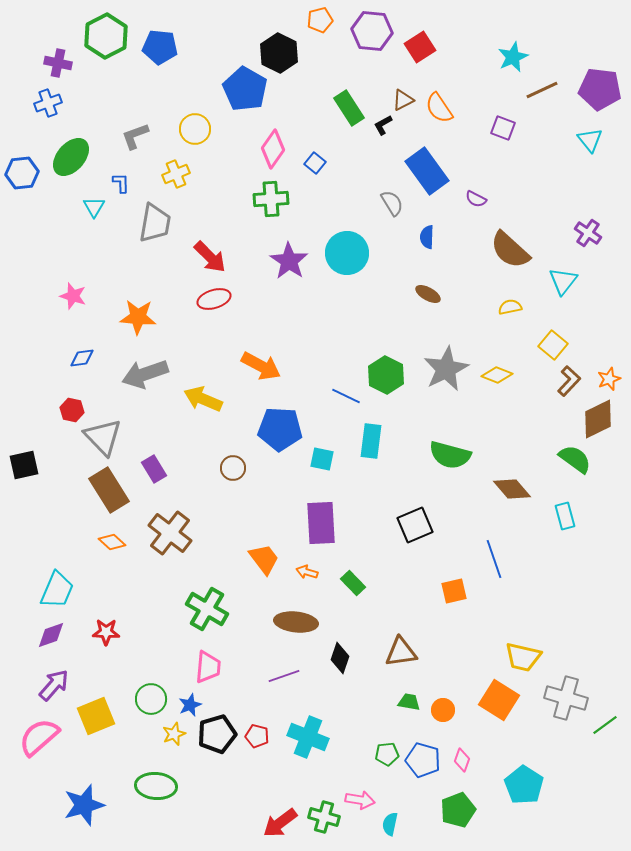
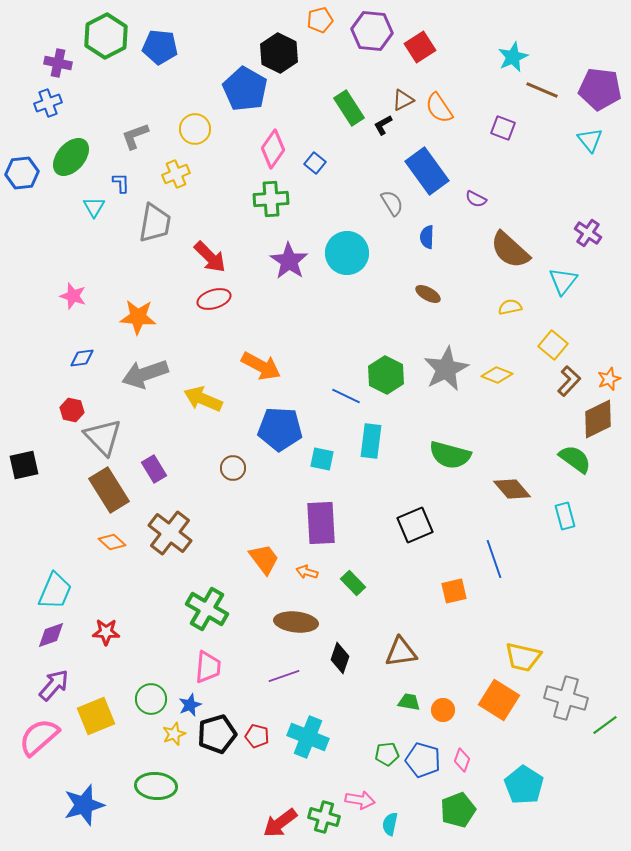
brown line at (542, 90): rotated 48 degrees clockwise
cyan trapezoid at (57, 590): moved 2 px left, 1 px down
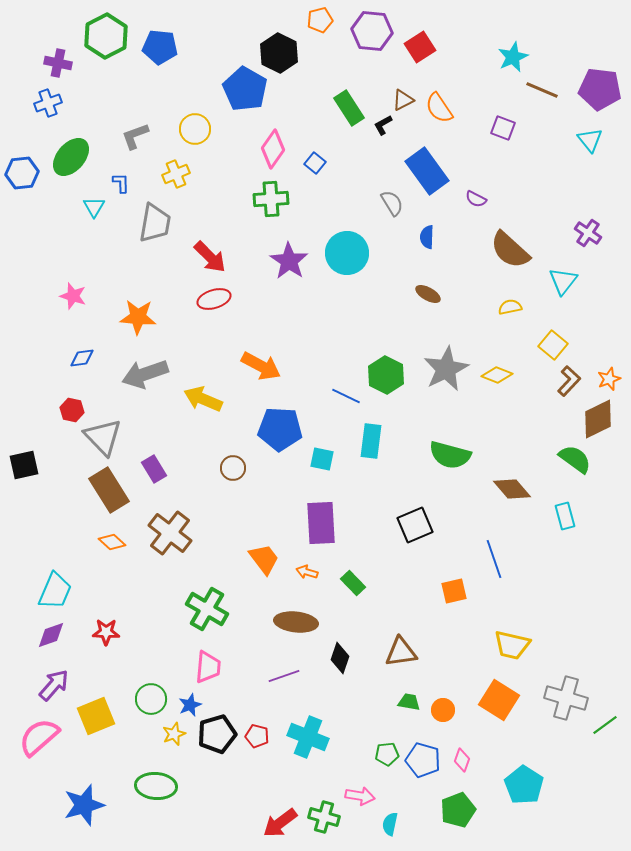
yellow trapezoid at (523, 657): moved 11 px left, 12 px up
pink arrow at (360, 800): moved 4 px up
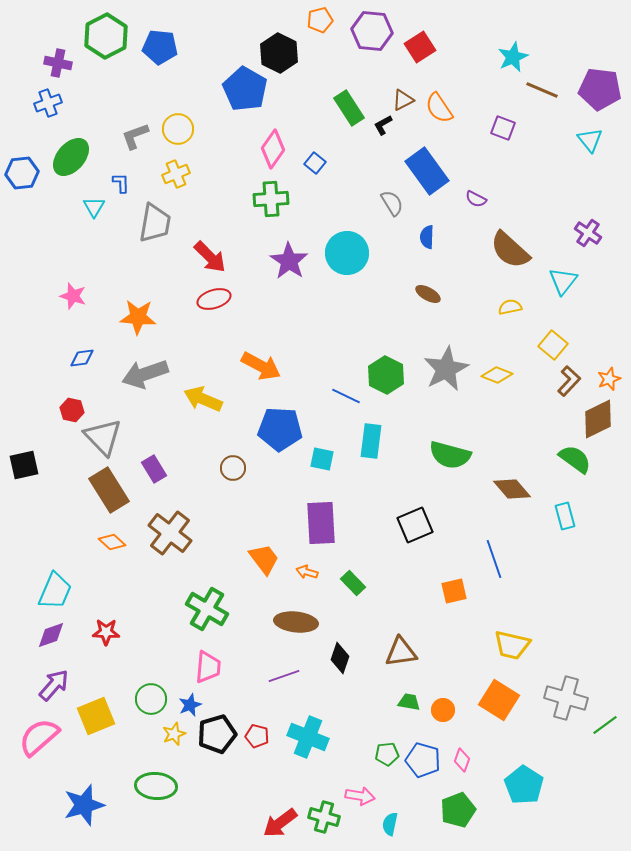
yellow circle at (195, 129): moved 17 px left
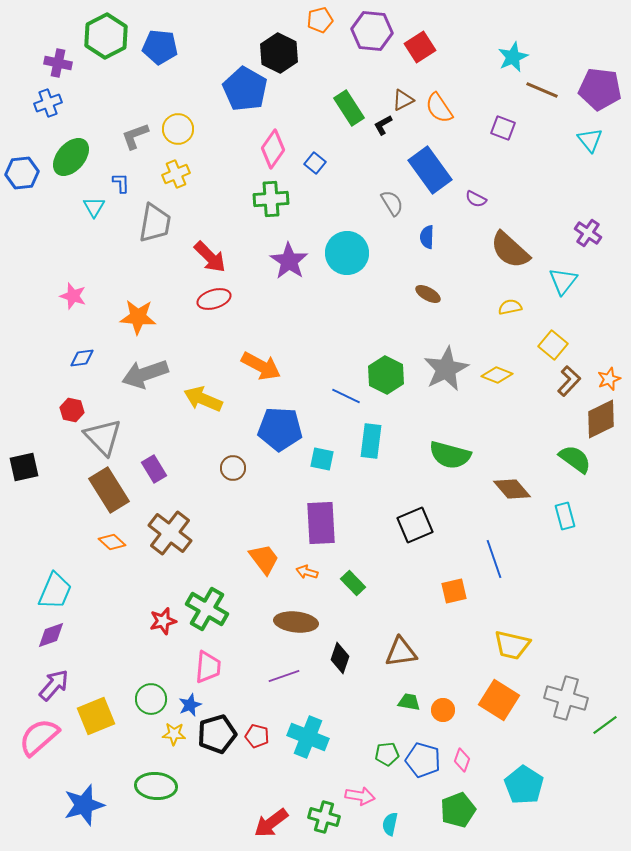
blue rectangle at (427, 171): moved 3 px right, 1 px up
brown diamond at (598, 419): moved 3 px right
black square at (24, 465): moved 2 px down
red star at (106, 632): moved 57 px right, 11 px up; rotated 16 degrees counterclockwise
yellow star at (174, 734): rotated 25 degrees clockwise
red arrow at (280, 823): moved 9 px left
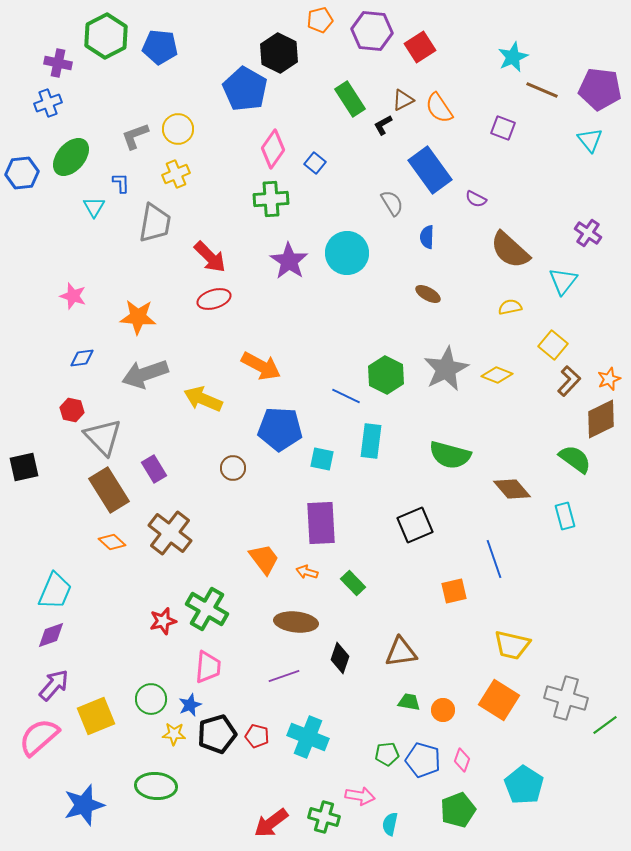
green rectangle at (349, 108): moved 1 px right, 9 px up
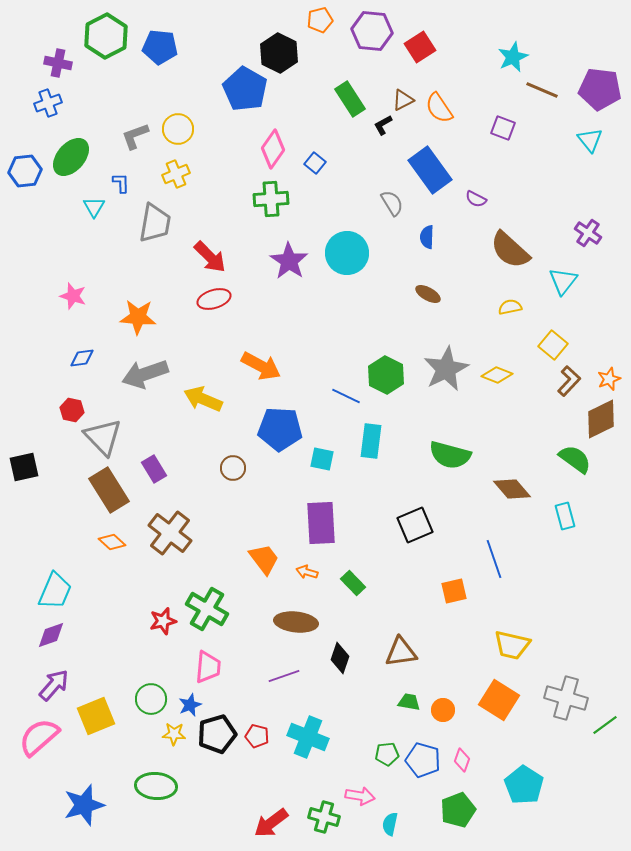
blue hexagon at (22, 173): moved 3 px right, 2 px up
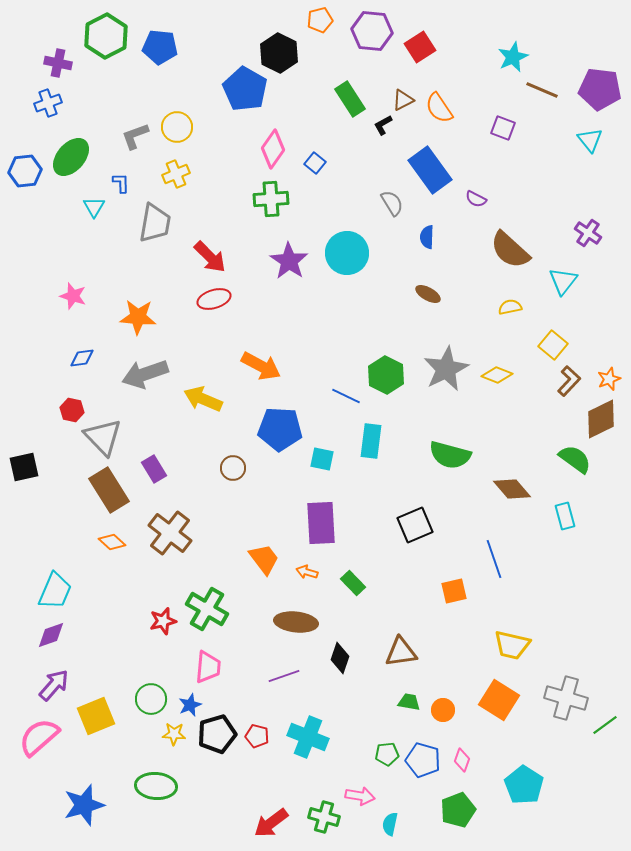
yellow circle at (178, 129): moved 1 px left, 2 px up
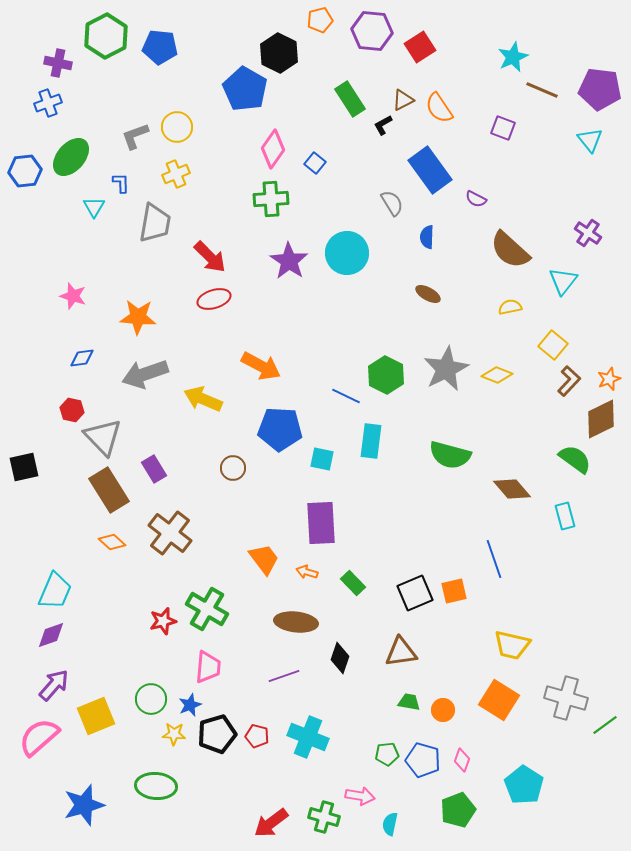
black square at (415, 525): moved 68 px down
